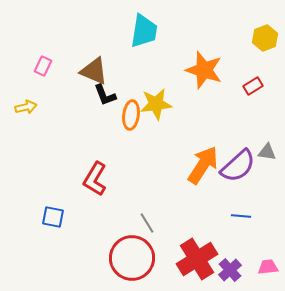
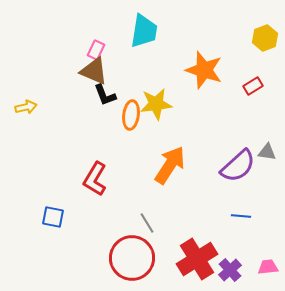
pink rectangle: moved 53 px right, 16 px up
orange arrow: moved 33 px left
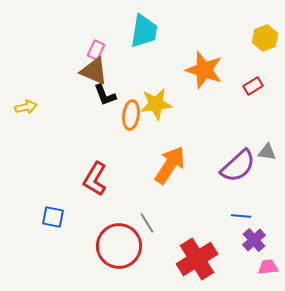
red circle: moved 13 px left, 12 px up
purple cross: moved 24 px right, 30 px up
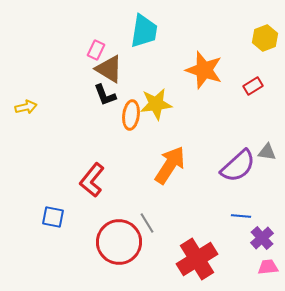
brown triangle: moved 15 px right, 2 px up; rotated 8 degrees clockwise
red L-shape: moved 3 px left, 1 px down; rotated 8 degrees clockwise
purple cross: moved 8 px right, 2 px up
red circle: moved 4 px up
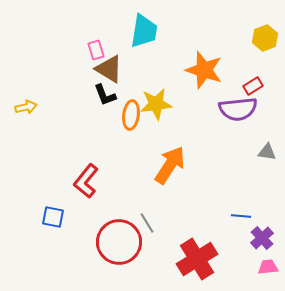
pink rectangle: rotated 42 degrees counterclockwise
purple semicircle: moved 57 px up; rotated 36 degrees clockwise
red L-shape: moved 6 px left, 1 px down
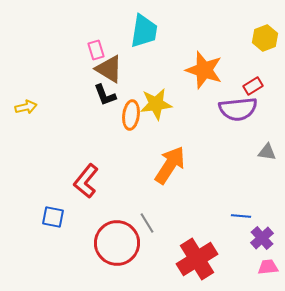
red circle: moved 2 px left, 1 px down
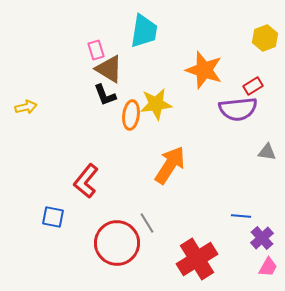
pink trapezoid: rotated 125 degrees clockwise
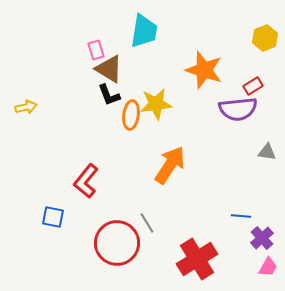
black L-shape: moved 4 px right
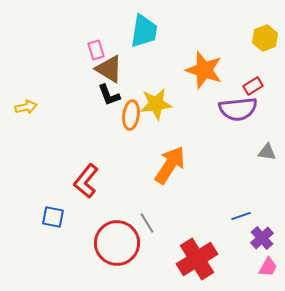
blue line: rotated 24 degrees counterclockwise
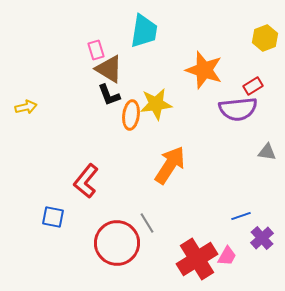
pink trapezoid: moved 41 px left, 11 px up
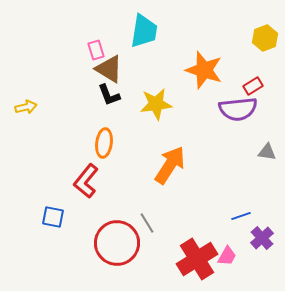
orange ellipse: moved 27 px left, 28 px down
